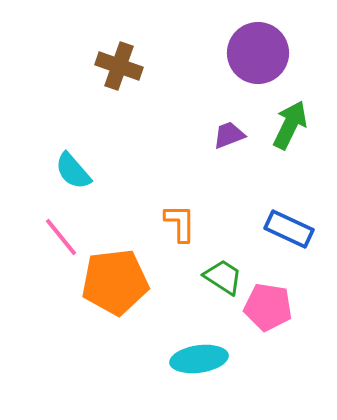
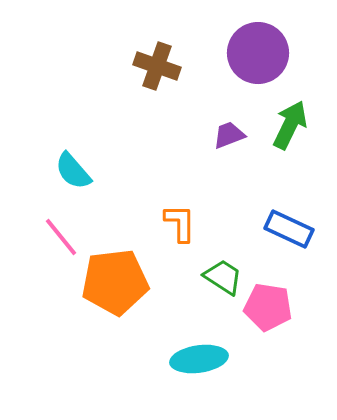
brown cross: moved 38 px right
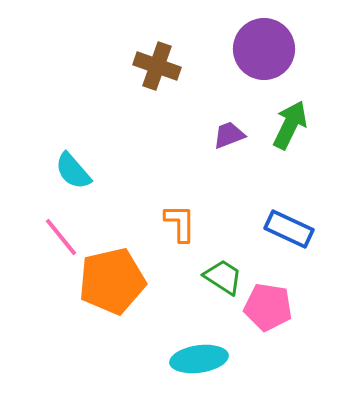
purple circle: moved 6 px right, 4 px up
orange pentagon: moved 3 px left, 1 px up; rotated 6 degrees counterclockwise
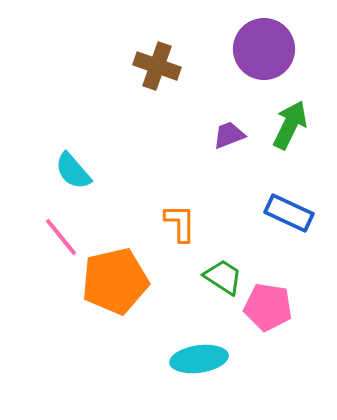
blue rectangle: moved 16 px up
orange pentagon: moved 3 px right
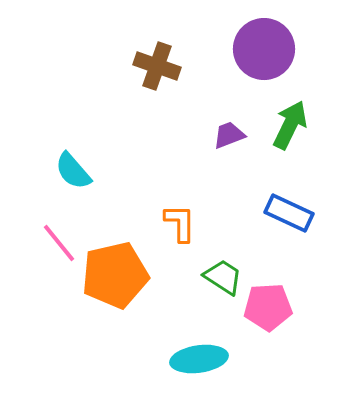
pink line: moved 2 px left, 6 px down
orange pentagon: moved 6 px up
pink pentagon: rotated 12 degrees counterclockwise
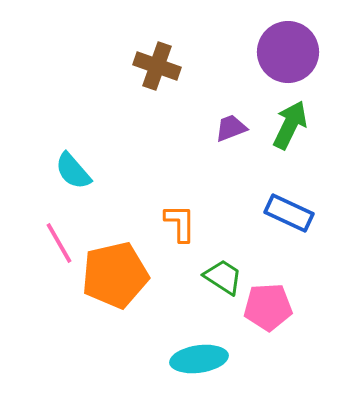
purple circle: moved 24 px right, 3 px down
purple trapezoid: moved 2 px right, 7 px up
pink line: rotated 9 degrees clockwise
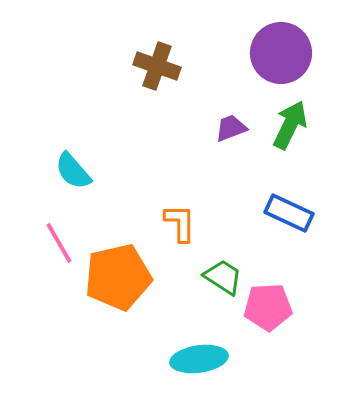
purple circle: moved 7 px left, 1 px down
orange pentagon: moved 3 px right, 2 px down
